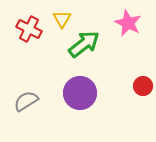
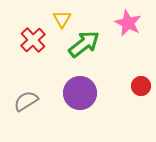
red cross: moved 4 px right, 11 px down; rotated 20 degrees clockwise
red circle: moved 2 px left
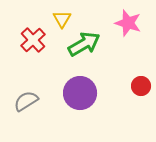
pink star: rotated 8 degrees counterclockwise
green arrow: rotated 8 degrees clockwise
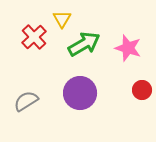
pink star: moved 25 px down
red cross: moved 1 px right, 3 px up
red circle: moved 1 px right, 4 px down
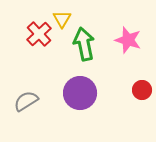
red cross: moved 5 px right, 3 px up
green arrow: rotated 72 degrees counterclockwise
pink star: moved 8 px up
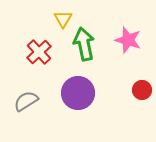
yellow triangle: moved 1 px right
red cross: moved 18 px down
purple circle: moved 2 px left
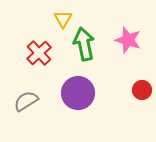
red cross: moved 1 px down
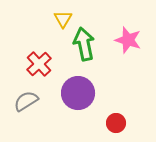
red cross: moved 11 px down
red circle: moved 26 px left, 33 px down
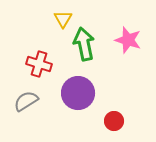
red cross: rotated 30 degrees counterclockwise
red circle: moved 2 px left, 2 px up
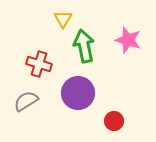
green arrow: moved 2 px down
